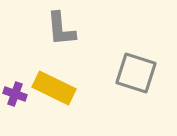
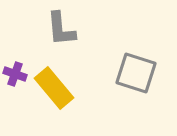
yellow rectangle: rotated 24 degrees clockwise
purple cross: moved 20 px up
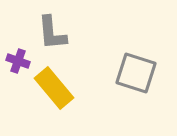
gray L-shape: moved 9 px left, 4 px down
purple cross: moved 3 px right, 13 px up
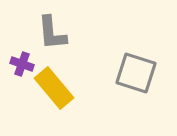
purple cross: moved 4 px right, 3 px down
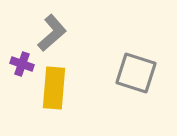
gray L-shape: rotated 126 degrees counterclockwise
yellow rectangle: rotated 45 degrees clockwise
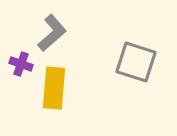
purple cross: moved 1 px left
gray square: moved 11 px up
